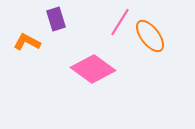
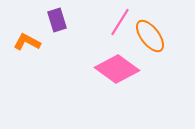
purple rectangle: moved 1 px right, 1 px down
pink diamond: moved 24 px right
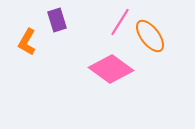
orange L-shape: rotated 88 degrees counterclockwise
pink diamond: moved 6 px left
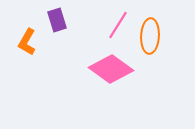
pink line: moved 2 px left, 3 px down
orange ellipse: rotated 40 degrees clockwise
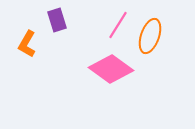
orange ellipse: rotated 16 degrees clockwise
orange L-shape: moved 2 px down
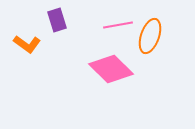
pink line: rotated 48 degrees clockwise
orange L-shape: rotated 84 degrees counterclockwise
pink diamond: rotated 9 degrees clockwise
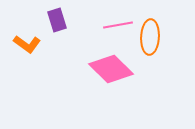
orange ellipse: moved 1 px down; rotated 16 degrees counterclockwise
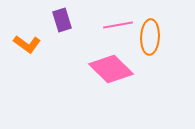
purple rectangle: moved 5 px right
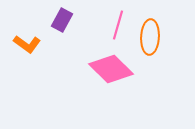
purple rectangle: rotated 45 degrees clockwise
pink line: rotated 64 degrees counterclockwise
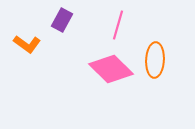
orange ellipse: moved 5 px right, 23 px down
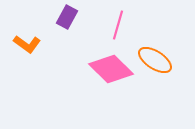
purple rectangle: moved 5 px right, 3 px up
orange ellipse: rotated 60 degrees counterclockwise
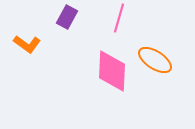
pink line: moved 1 px right, 7 px up
pink diamond: moved 1 px right, 2 px down; rotated 48 degrees clockwise
